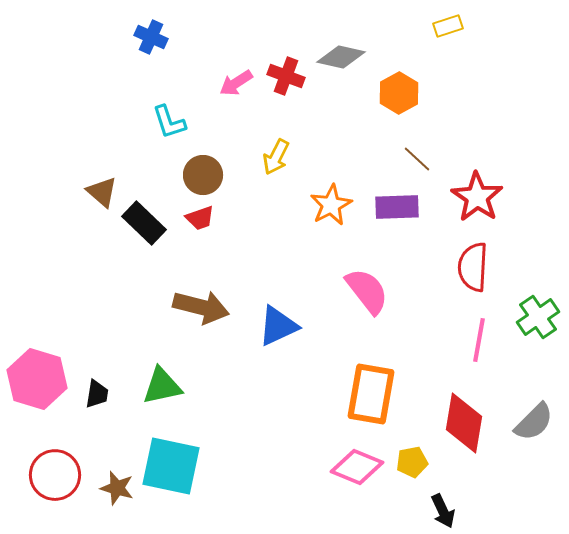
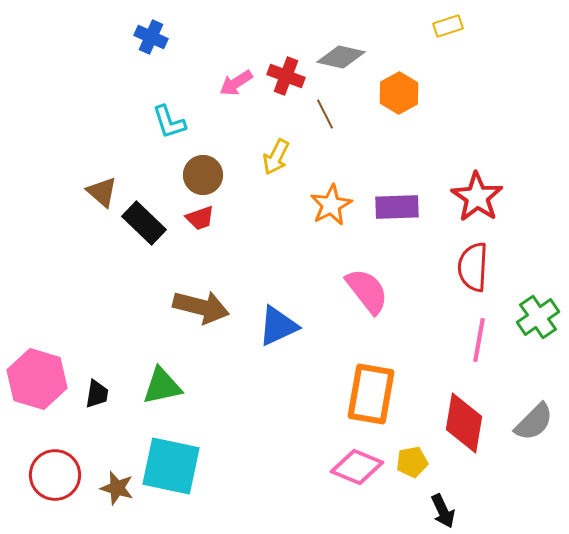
brown line: moved 92 px left, 45 px up; rotated 20 degrees clockwise
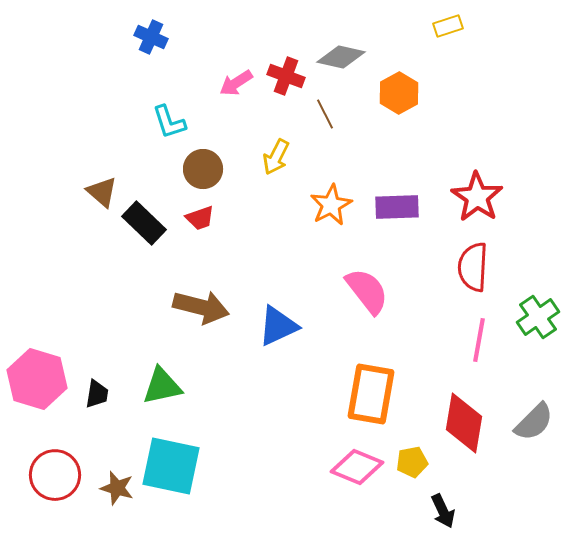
brown circle: moved 6 px up
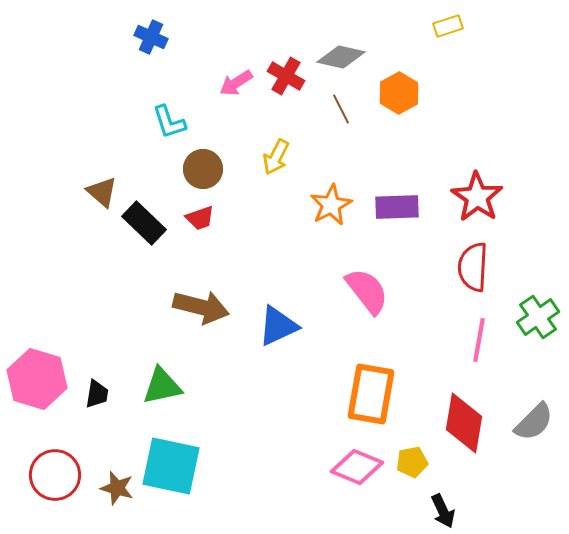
red cross: rotated 9 degrees clockwise
brown line: moved 16 px right, 5 px up
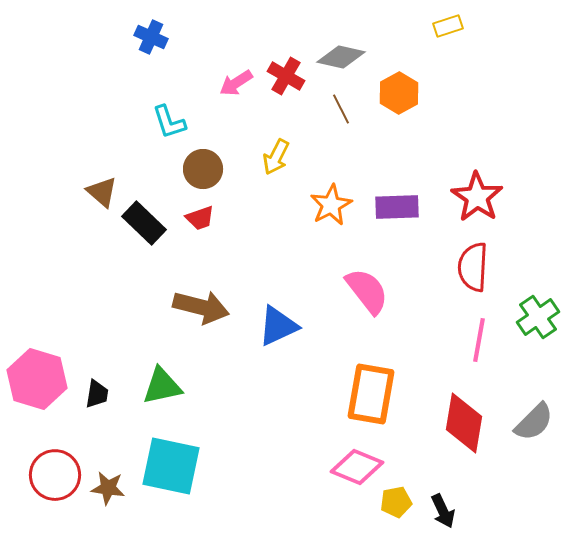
yellow pentagon: moved 16 px left, 40 px down
brown star: moved 9 px left; rotated 8 degrees counterclockwise
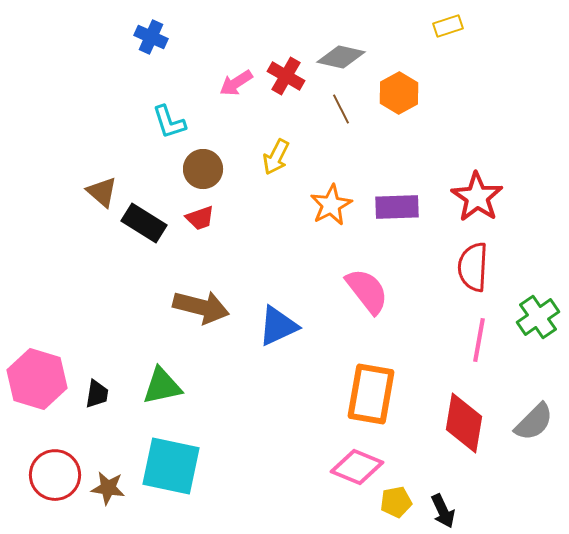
black rectangle: rotated 12 degrees counterclockwise
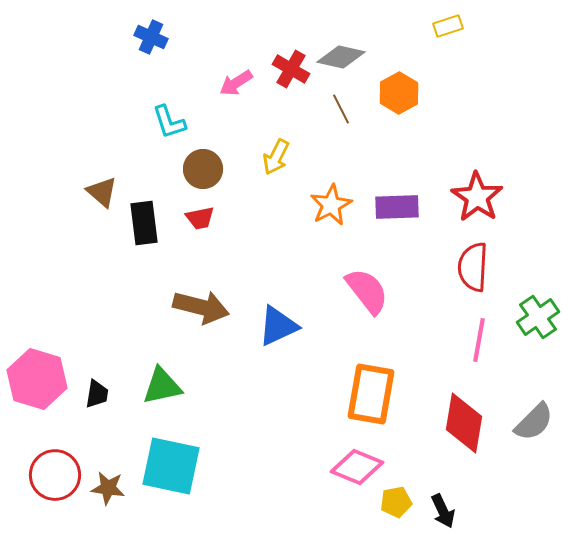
red cross: moved 5 px right, 7 px up
red trapezoid: rotated 8 degrees clockwise
black rectangle: rotated 51 degrees clockwise
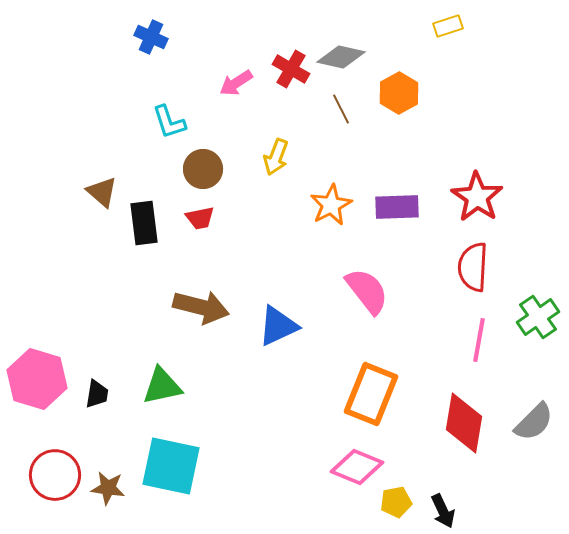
yellow arrow: rotated 6 degrees counterclockwise
orange rectangle: rotated 12 degrees clockwise
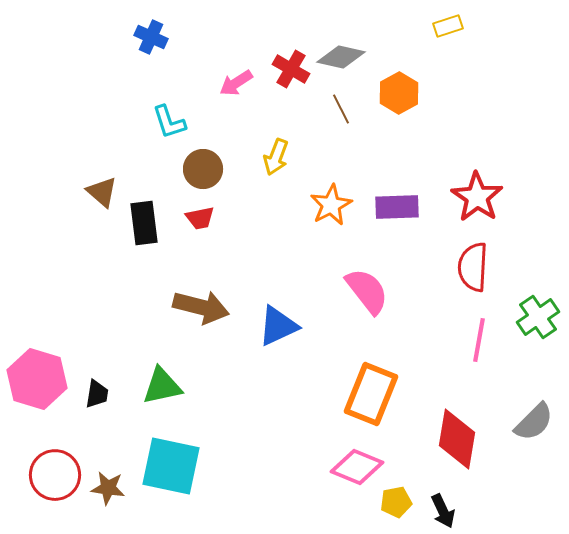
red diamond: moved 7 px left, 16 px down
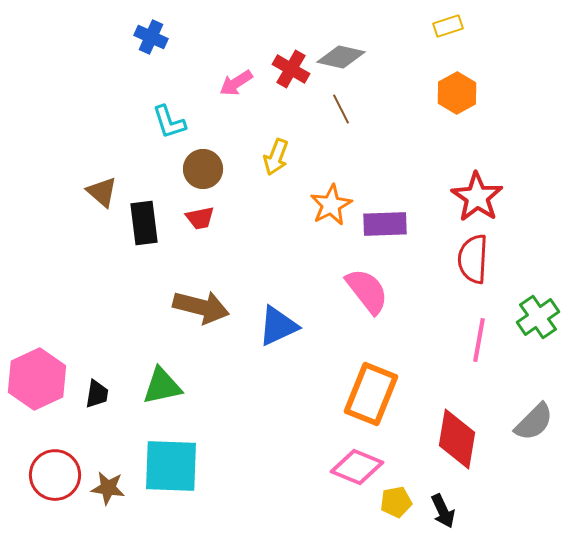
orange hexagon: moved 58 px right
purple rectangle: moved 12 px left, 17 px down
red semicircle: moved 8 px up
pink hexagon: rotated 18 degrees clockwise
cyan square: rotated 10 degrees counterclockwise
